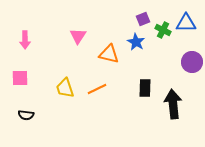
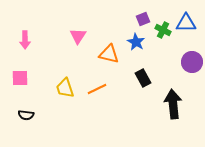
black rectangle: moved 2 px left, 10 px up; rotated 30 degrees counterclockwise
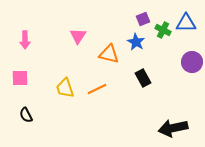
black arrow: moved 24 px down; rotated 96 degrees counterclockwise
black semicircle: rotated 56 degrees clockwise
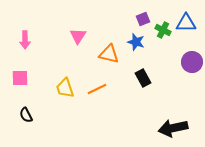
blue star: rotated 12 degrees counterclockwise
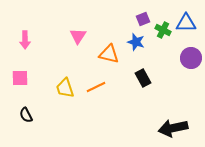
purple circle: moved 1 px left, 4 px up
orange line: moved 1 px left, 2 px up
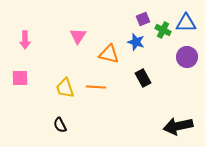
purple circle: moved 4 px left, 1 px up
orange line: rotated 30 degrees clockwise
black semicircle: moved 34 px right, 10 px down
black arrow: moved 5 px right, 2 px up
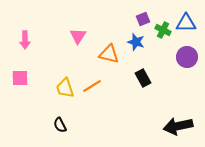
orange line: moved 4 px left, 1 px up; rotated 36 degrees counterclockwise
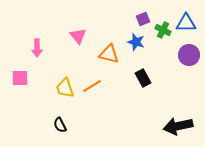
pink triangle: rotated 12 degrees counterclockwise
pink arrow: moved 12 px right, 8 px down
purple circle: moved 2 px right, 2 px up
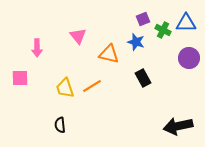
purple circle: moved 3 px down
black semicircle: rotated 21 degrees clockwise
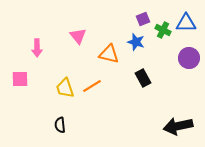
pink square: moved 1 px down
